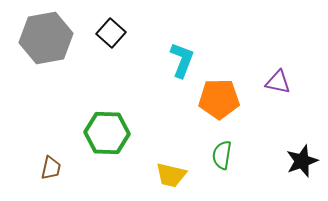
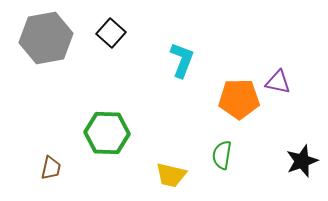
orange pentagon: moved 20 px right
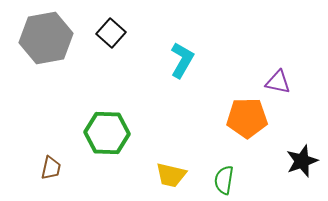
cyan L-shape: rotated 9 degrees clockwise
orange pentagon: moved 8 px right, 19 px down
green semicircle: moved 2 px right, 25 px down
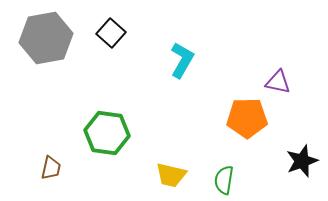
green hexagon: rotated 6 degrees clockwise
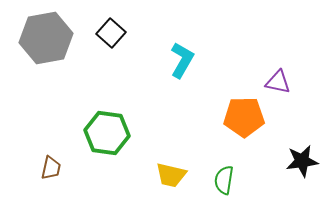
orange pentagon: moved 3 px left, 1 px up
black star: rotated 12 degrees clockwise
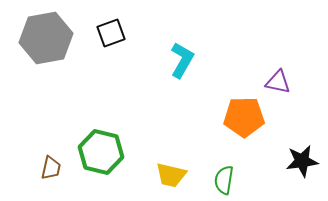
black square: rotated 28 degrees clockwise
green hexagon: moved 6 px left, 19 px down; rotated 6 degrees clockwise
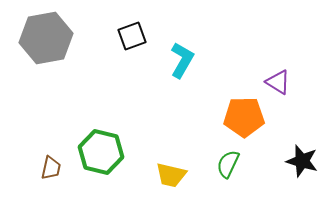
black square: moved 21 px right, 3 px down
purple triangle: rotated 20 degrees clockwise
black star: rotated 24 degrees clockwise
green semicircle: moved 4 px right, 16 px up; rotated 16 degrees clockwise
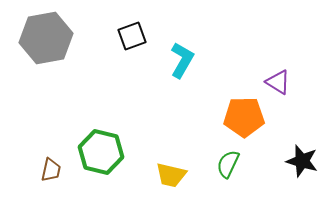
brown trapezoid: moved 2 px down
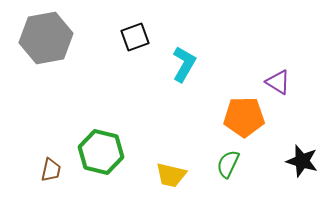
black square: moved 3 px right, 1 px down
cyan L-shape: moved 2 px right, 4 px down
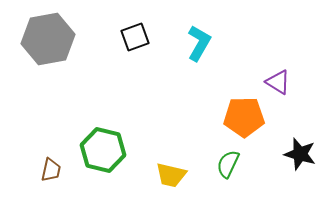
gray hexagon: moved 2 px right, 1 px down
cyan L-shape: moved 15 px right, 21 px up
green hexagon: moved 2 px right, 2 px up
black star: moved 2 px left, 7 px up
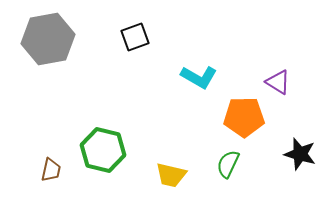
cyan L-shape: moved 34 px down; rotated 90 degrees clockwise
